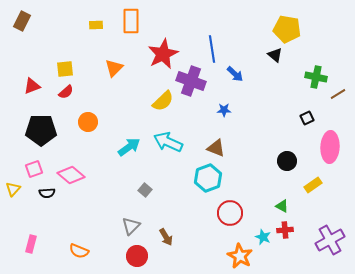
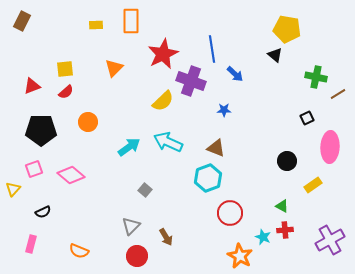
black semicircle at (47, 193): moved 4 px left, 19 px down; rotated 21 degrees counterclockwise
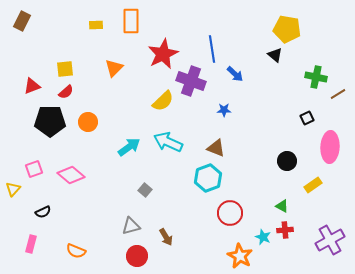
black pentagon at (41, 130): moved 9 px right, 9 px up
gray triangle at (131, 226): rotated 30 degrees clockwise
orange semicircle at (79, 251): moved 3 px left
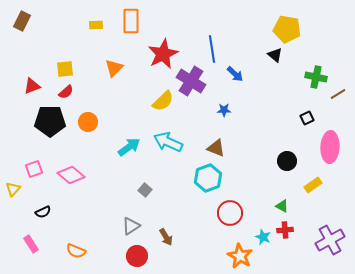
purple cross at (191, 81): rotated 12 degrees clockwise
gray triangle at (131, 226): rotated 18 degrees counterclockwise
pink rectangle at (31, 244): rotated 48 degrees counterclockwise
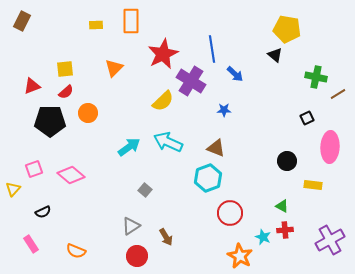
orange circle at (88, 122): moved 9 px up
yellow rectangle at (313, 185): rotated 42 degrees clockwise
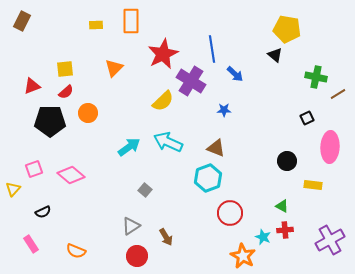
orange star at (240, 256): moved 3 px right
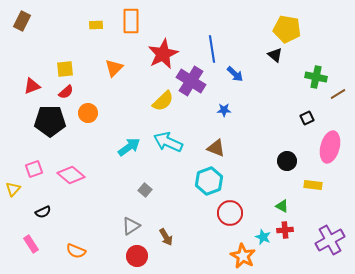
pink ellipse at (330, 147): rotated 12 degrees clockwise
cyan hexagon at (208, 178): moved 1 px right, 3 px down
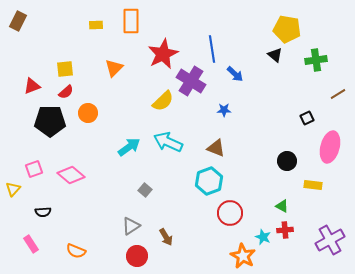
brown rectangle at (22, 21): moved 4 px left
green cross at (316, 77): moved 17 px up; rotated 20 degrees counterclockwise
black semicircle at (43, 212): rotated 21 degrees clockwise
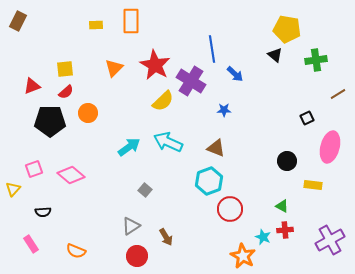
red star at (163, 54): moved 8 px left, 11 px down; rotated 16 degrees counterclockwise
red circle at (230, 213): moved 4 px up
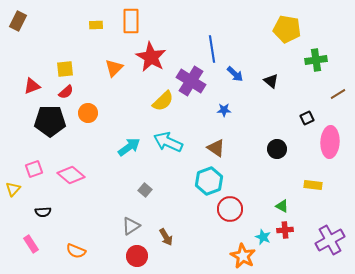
black triangle at (275, 55): moved 4 px left, 26 px down
red star at (155, 65): moved 4 px left, 8 px up
pink ellipse at (330, 147): moved 5 px up; rotated 12 degrees counterclockwise
brown triangle at (216, 148): rotated 12 degrees clockwise
black circle at (287, 161): moved 10 px left, 12 px up
